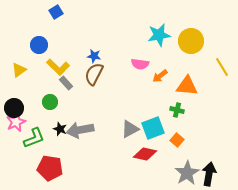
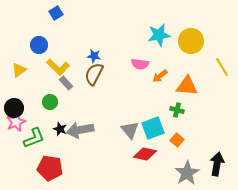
blue square: moved 1 px down
gray triangle: moved 1 px down; rotated 42 degrees counterclockwise
black arrow: moved 8 px right, 10 px up
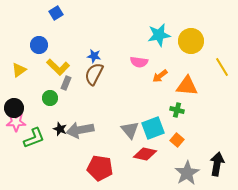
pink semicircle: moved 1 px left, 2 px up
gray rectangle: rotated 64 degrees clockwise
green circle: moved 4 px up
pink star: rotated 24 degrees clockwise
red pentagon: moved 50 px right
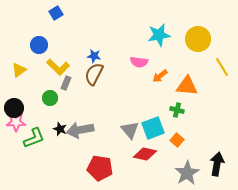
yellow circle: moved 7 px right, 2 px up
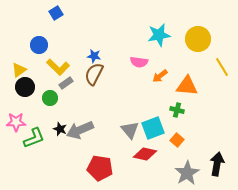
gray rectangle: rotated 32 degrees clockwise
black circle: moved 11 px right, 21 px up
gray arrow: rotated 12 degrees counterclockwise
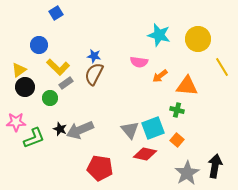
cyan star: rotated 25 degrees clockwise
black arrow: moved 2 px left, 2 px down
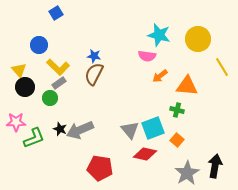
pink semicircle: moved 8 px right, 6 px up
yellow triangle: rotated 35 degrees counterclockwise
gray rectangle: moved 7 px left
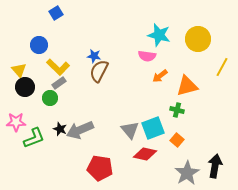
yellow line: rotated 60 degrees clockwise
brown semicircle: moved 5 px right, 3 px up
orange triangle: rotated 20 degrees counterclockwise
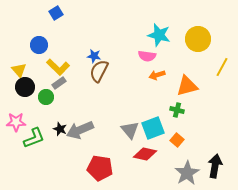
orange arrow: moved 3 px left, 1 px up; rotated 21 degrees clockwise
green circle: moved 4 px left, 1 px up
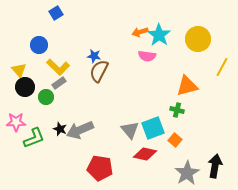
cyan star: rotated 20 degrees clockwise
orange arrow: moved 17 px left, 43 px up
orange square: moved 2 px left
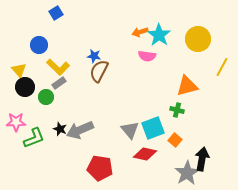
black arrow: moved 13 px left, 7 px up
